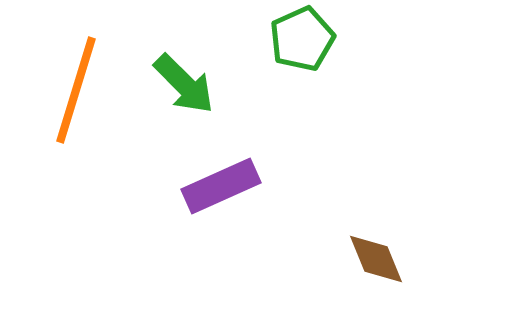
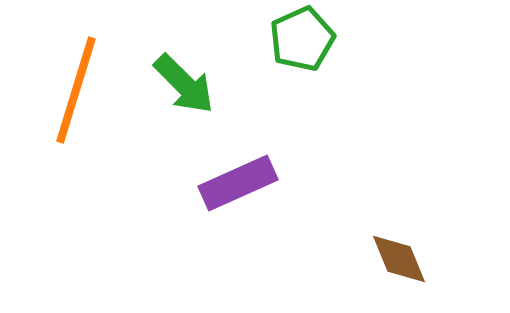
purple rectangle: moved 17 px right, 3 px up
brown diamond: moved 23 px right
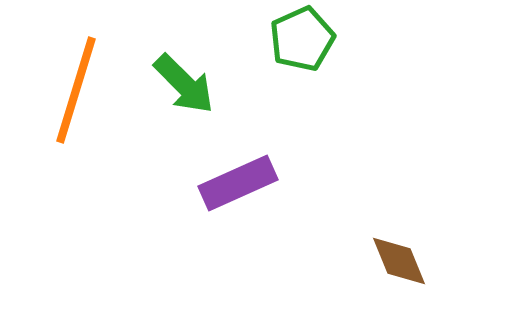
brown diamond: moved 2 px down
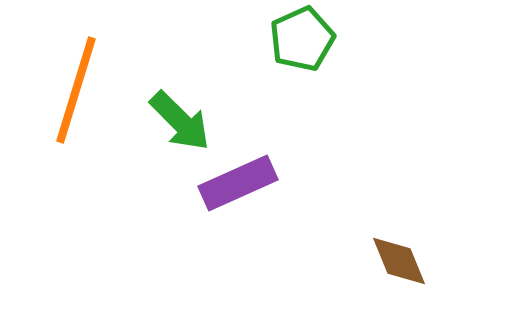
green arrow: moved 4 px left, 37 px down
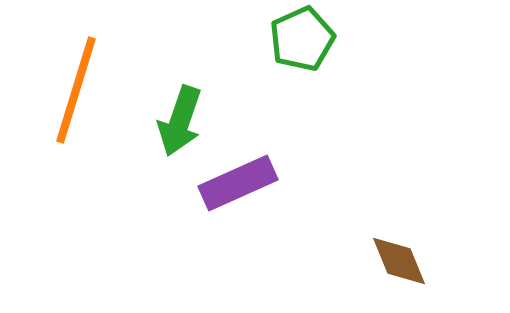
green arrow: rotated 64 degrees clockwise
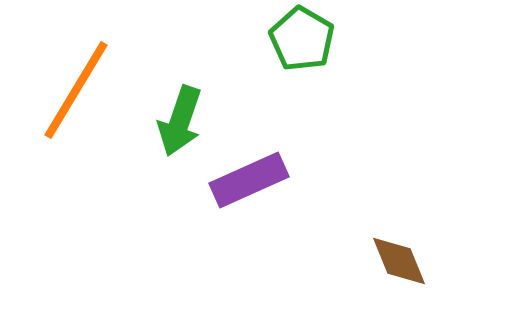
green pentagon: rotated 18 degrees counterclockwise
orange line: rotated 14 degrees clockwise
purple rectangle: moved 11 px right, 3 px up
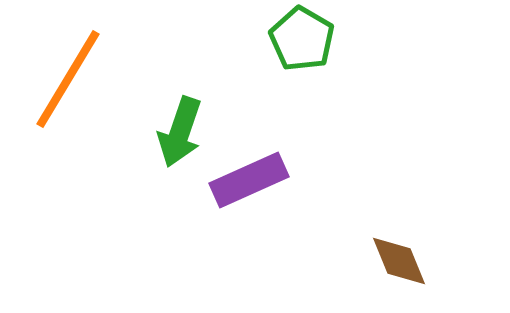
orange line: moved 8 px left, 11 px up
green arrow: moved 11 px down
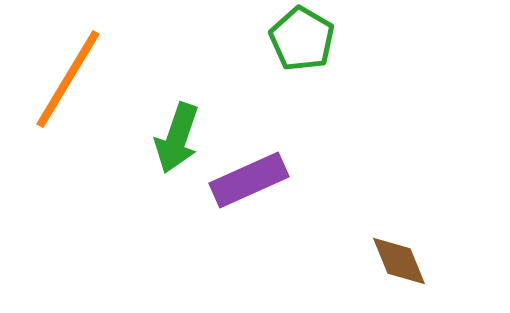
green arrow: moved 3 px left, 6 px down
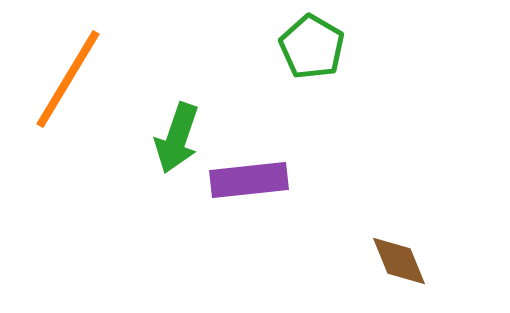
green pentagon: moved 10 px right, 8 px down
purple rectangle: rotated 18 degrees clockwise
